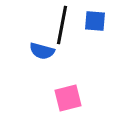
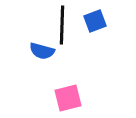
blue square: rotated 25 degrees counterclockwise
black line: rotated 9 degrees counterclockwise
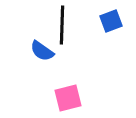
blue square: moved 16 px right
blue semicircle: rotated 20 degrees clockwise
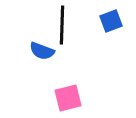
blue semicircle: rotated 15 degrees counterclockwise
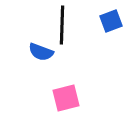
blue semicircle: moved 1 px left, 1 px down
pink square: moved 2 px left
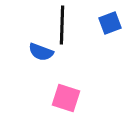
blue square: moved 1 px left, 2 px down
pink square: rotated 32 degrees clockwise
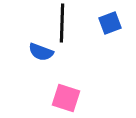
black line: moved 2 px up
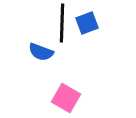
blue square: moved 23 px left
pink square: rotated 12 degrees clockwise
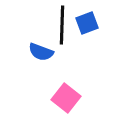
black line: moved 2 px down
pink square: rotated 8 degrees clockwise
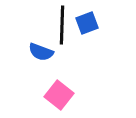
pink square: moved 7 px left, 3 px up
